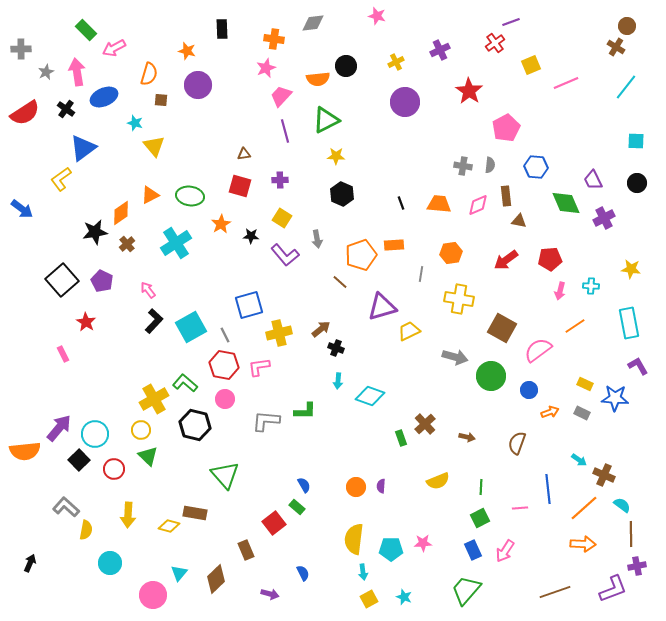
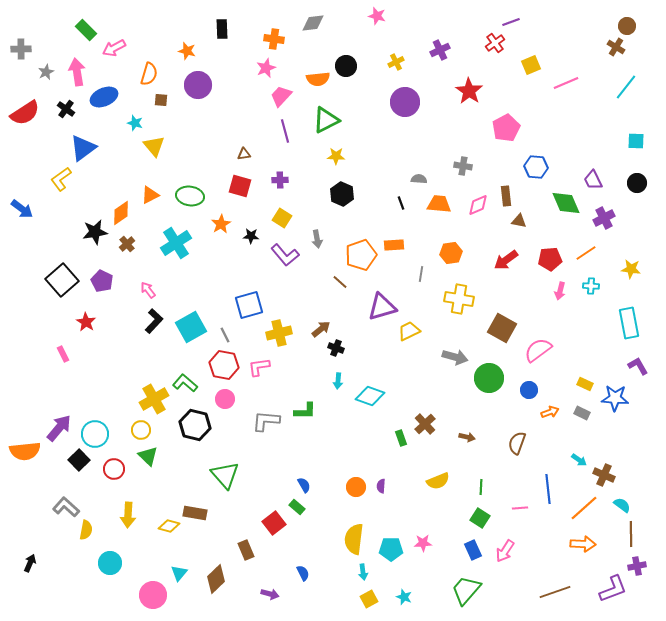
gray semicircle at (490, 165): moved 71 px left, 14 px down; rotated 91 degrees counterclockwise
orange line at (575, 326): moved 11 px right, 73 px up
green circle at (491, 376): moved 2 px left, 2 px down
green square at (480, 518): rotated 30 degrees counterclockwise
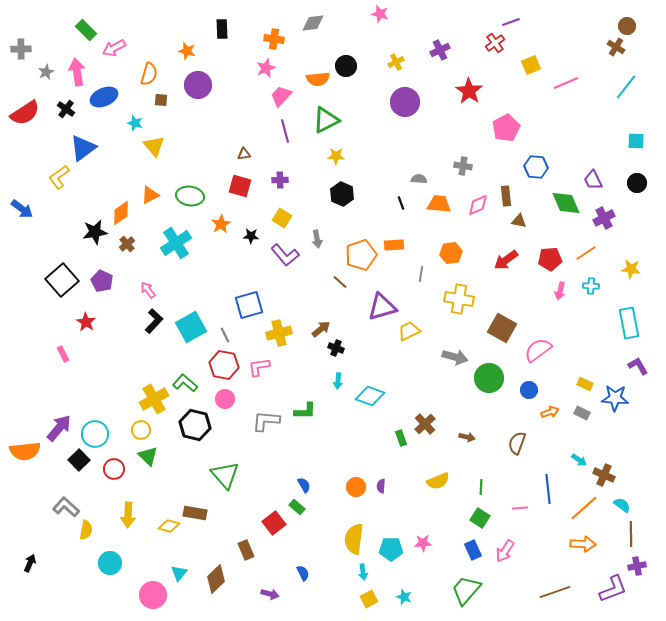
pink star at (377, 16): moved 3 px right, 2 px up
yellow L-shape at (61, 179): moved 2 px left, 2 px up
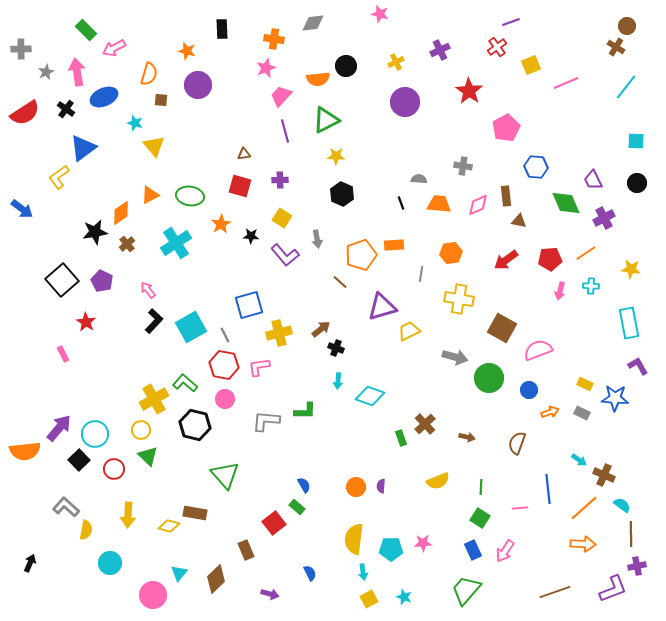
red cross at (495, 43): moved 2 px right, 4 px down
pink semicircle at (538, 350): rotated 16 degrees clockwise
blue semicircle at (303, 573): moved 7 px right
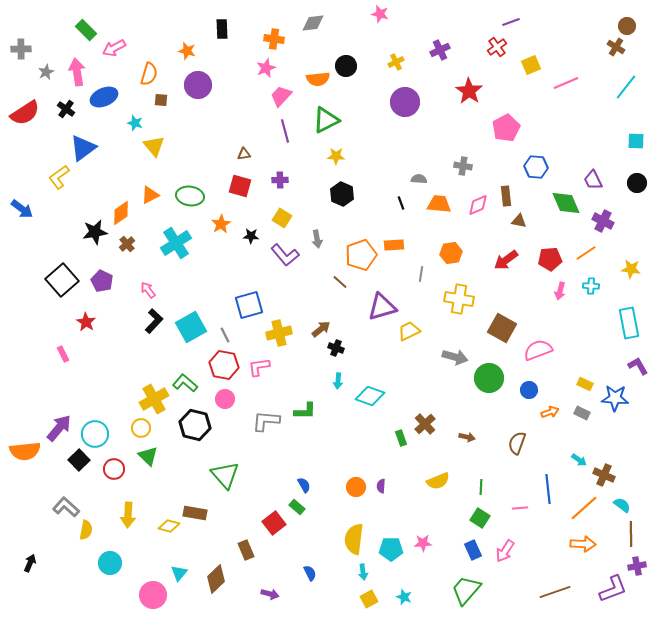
purple cross at (604, 218): moved 1 px left, 3 px down; rotated 35 degrees counterclockwise
yellow circle at (141, 430): moved 2 px up
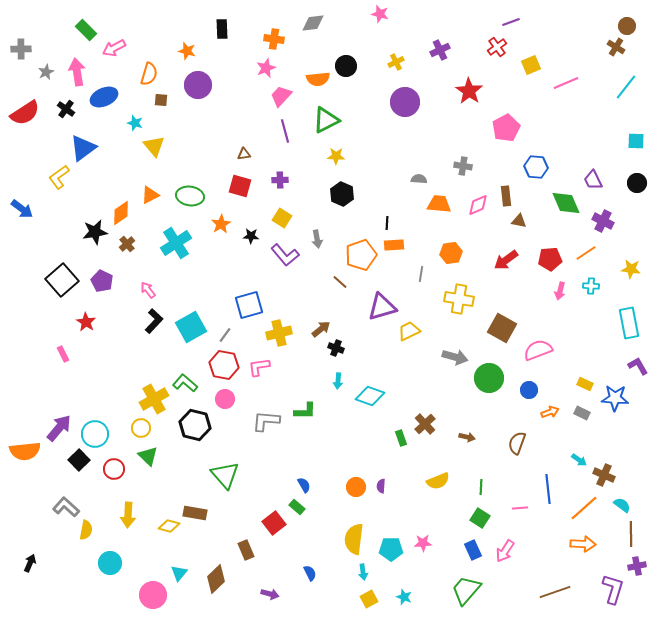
black line at (401, 203): moved 14 px left, 20 px down; rotated 24 degrees clockwise
gray line at (225, 335): rotated 63 degrees clockwise
purple L-shape at (613, 589): rotated 52 degrees counterclockwise
